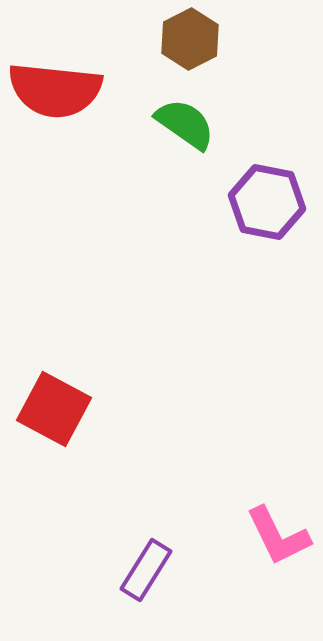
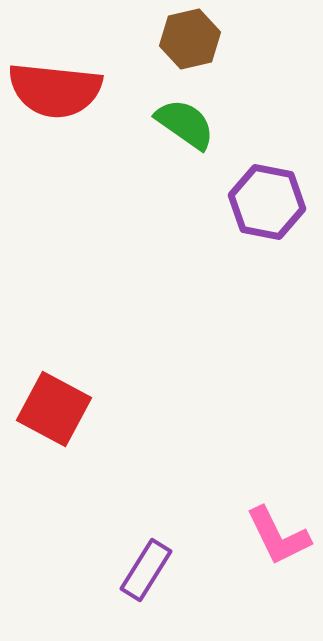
brown hexagon: rotated 14 degrees clockwise
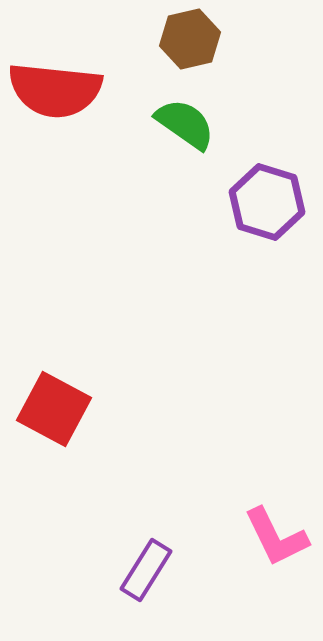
purple hexagon: rotated 6 degrees clockwise
pink L-shape: moved 2 px left, 1 px down
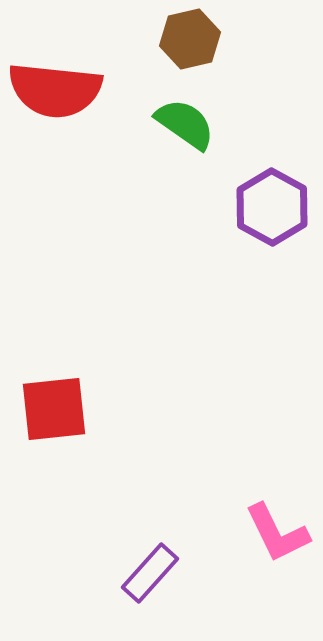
purple hexagon: moved 5 px right, 5 px down; rotated 12 degrees clockwise
red square: rotated 34 degrees counterclockwise
pink L-shape: moved 1 px right, 4 px up
purple rectangle: moved 4 px right, 3 px down; rotated 10 degrees clockwise
